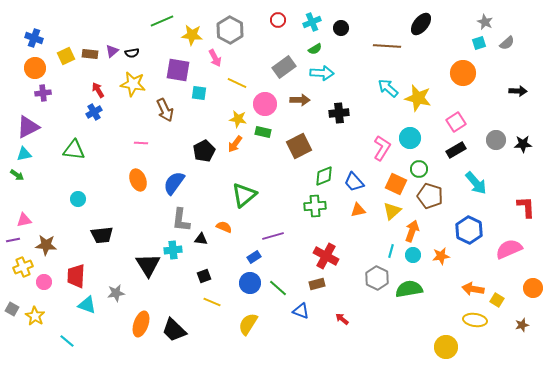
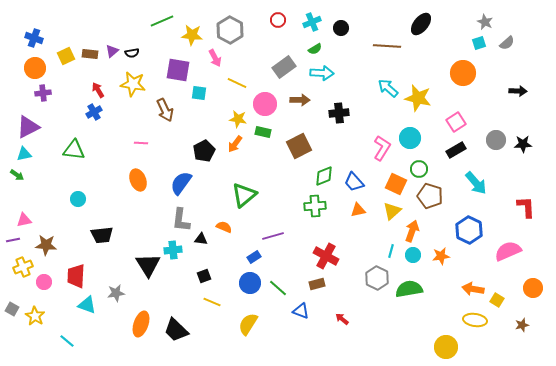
blue semicircle at (174, 183): moved 7 px right
pink semicircle at (509, 249): moved 1 px left, 2 px down
black trapezoid at (174, 330): moved 2 px right
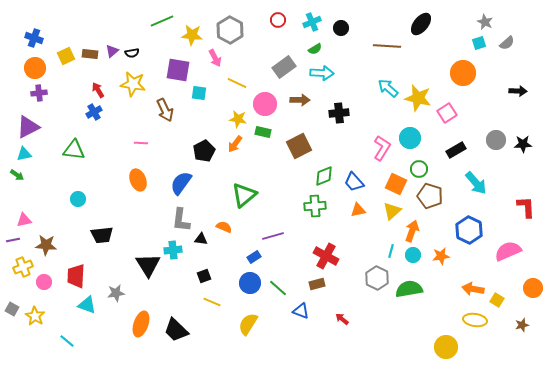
purple cross at (43, 93): moved 4 px left
pink square at (456, 122): moved 9 px left, 9 px up
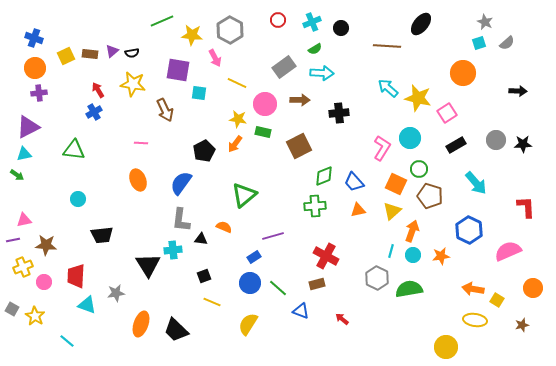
black rectangle at (456, 150): moved 5 px up
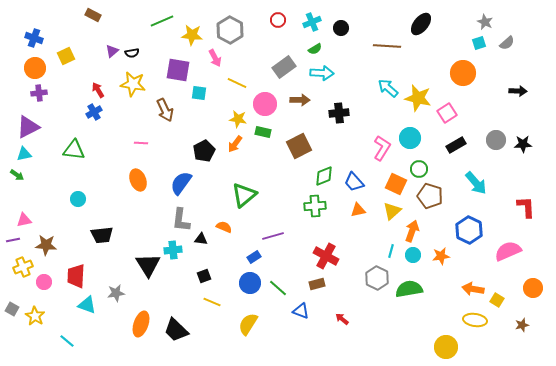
brown rectangle at (90, 54): moved 3 px right, 39 px up; rotated 21 degrees clockwise
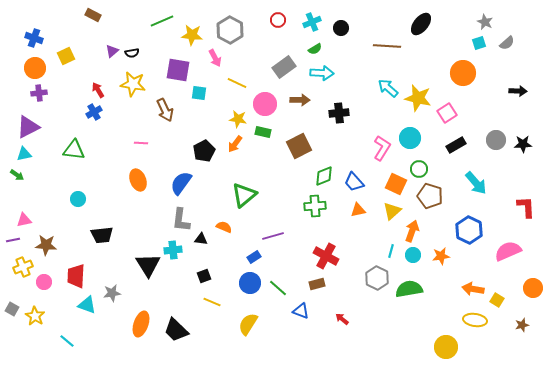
gray star at (116, 293): moved 4 px left
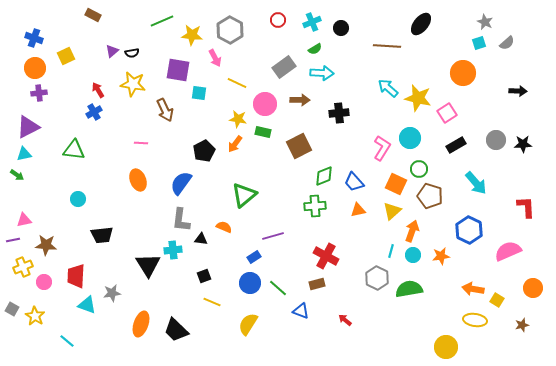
red arrow at (342, 319): moved 3 px right, 1 px down
